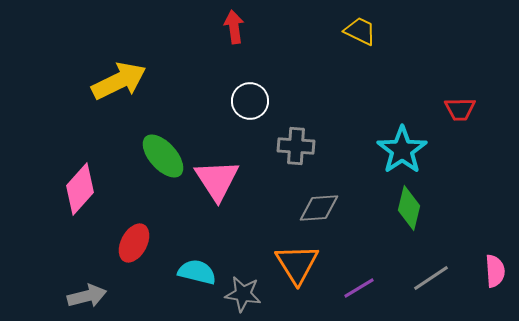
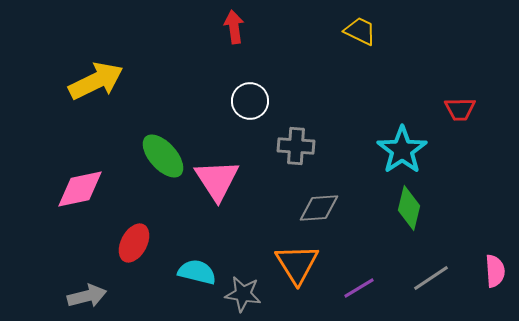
yellow arrow: moved 23 px left
pink diamond: rotated 36 degrees clockwise
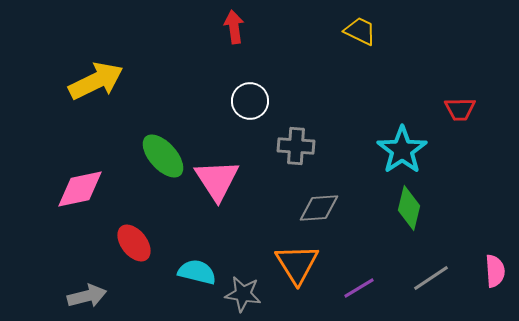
red ellipse: rotated 66 degrees counterclockwise
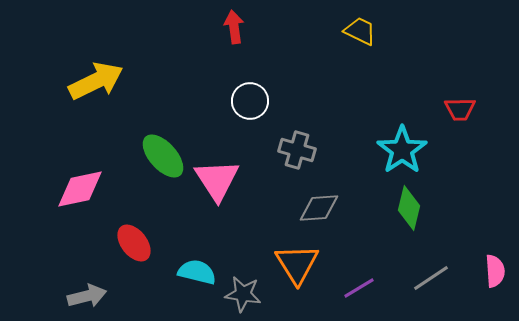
gray cross: moved 1 px right, 4 px down; rotated 12 degrees clockwise
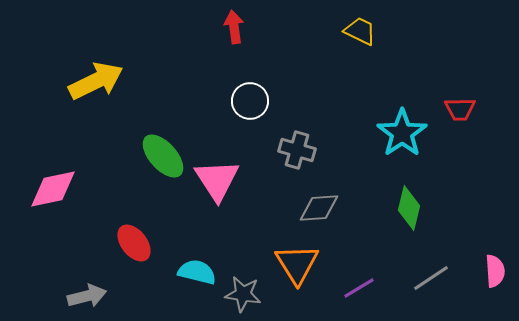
cyan star: moved 17 px up
pink diamond: moved 27 px left
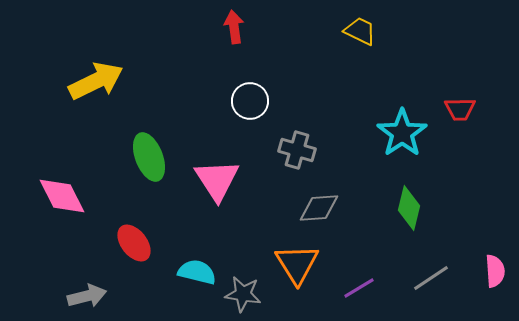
green ellipse: moved 14 px left, 1 px down; rotated 21 degrees clockwise
pink diamond: moved 9 px right, 7 px down; rotated 75 degrees clockwise
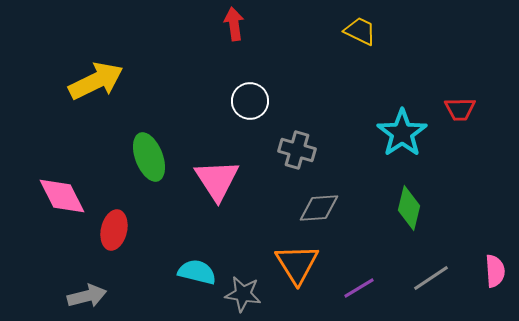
red arrow: moved 3 px up
red ellipse: moved 20 px left, 13 px up; rotated 51 degrees clockwise
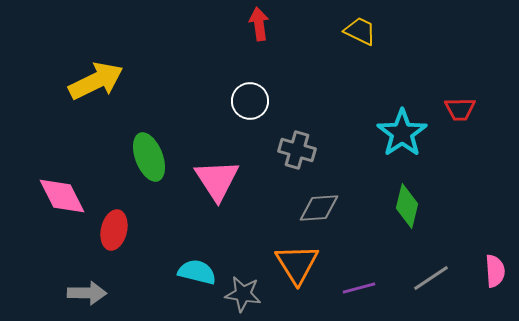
red arrow: moved 25 px right
green diamond: moved 2 px left, 2 px up
purple line: rotated 16 degrees clockwise
gray arrow: moved 3 px up; rotated 15 degrees clockwise
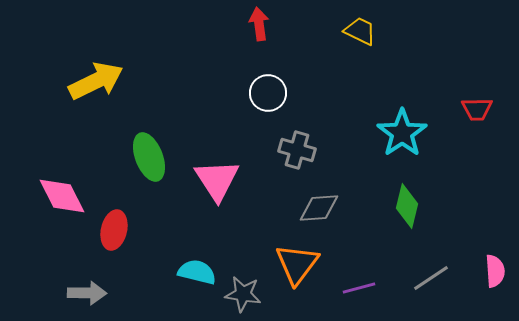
white circle: moved 18 px right, 8 px up
red trapezoid: moved 17 px right
orange triangle: rotated 9 degrees clockwise
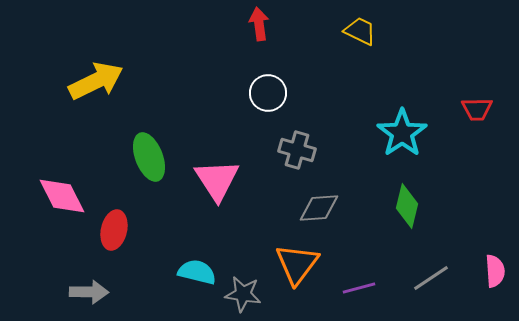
gray arrow: moved 2 px right, 1 px up
